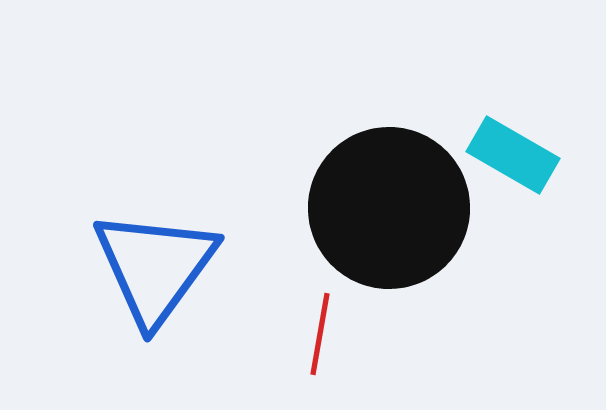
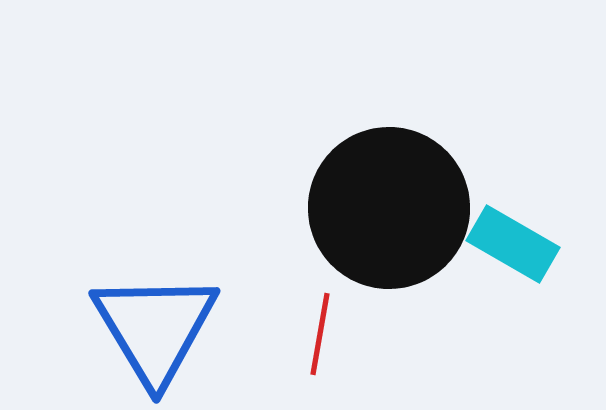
cyan rectangle: moved 89 px down
blue triangle: moved 61 px down; rotated 7 degrees counterclockwise
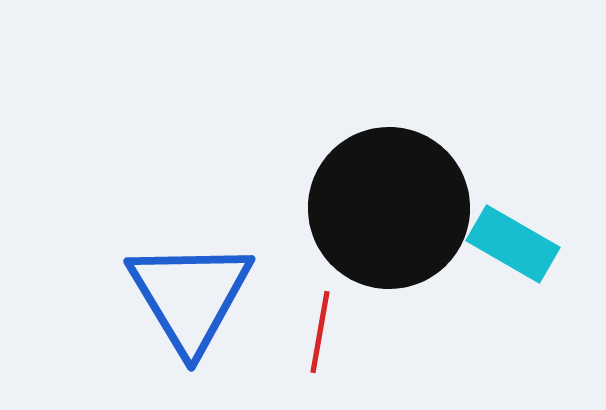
blue triangle: moved 35 px right, 32 px up
red line: moved 2 px up
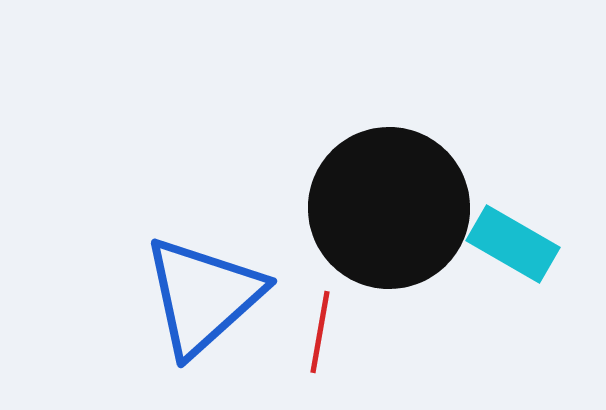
blue triangle: moved 13 px right; rotated 19 degrees clockwise
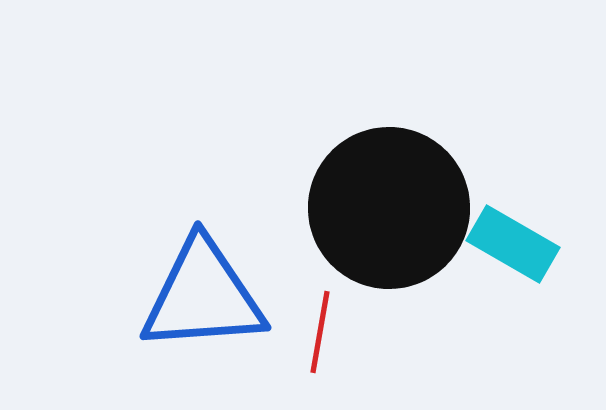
blue triangle: rotated 38 degrees clockwise
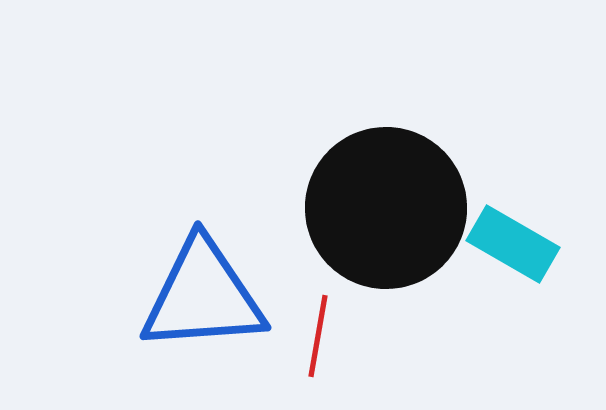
black circle: moved 3 px left
red line: moved 2 px left, 4 px down
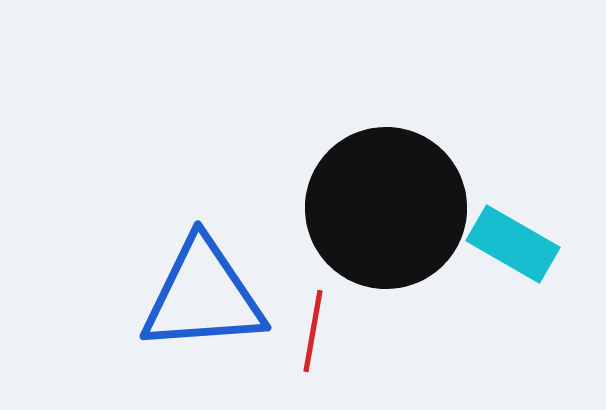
red line: moved 5 px left, 5 px up
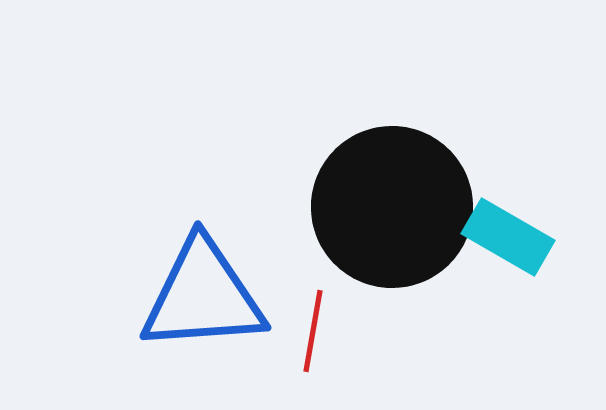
black circle: moved 6 px right, 1 px up
cyan rectangle: moved 5 px left, 7 px up
